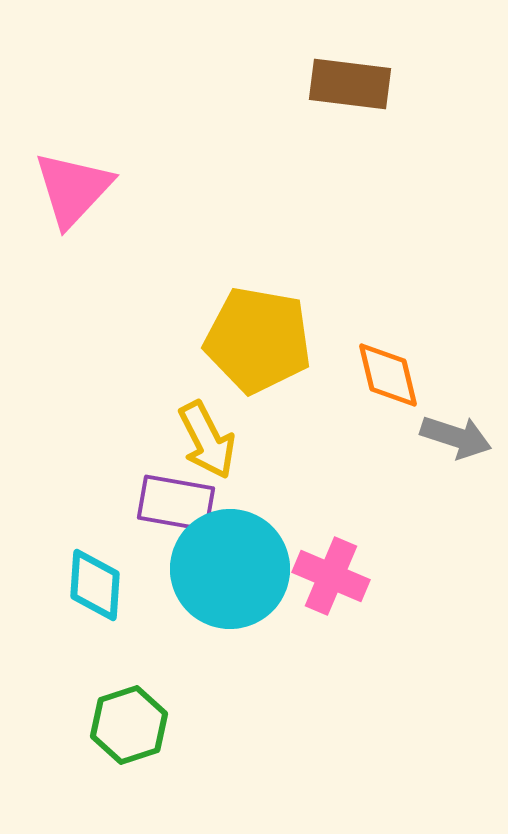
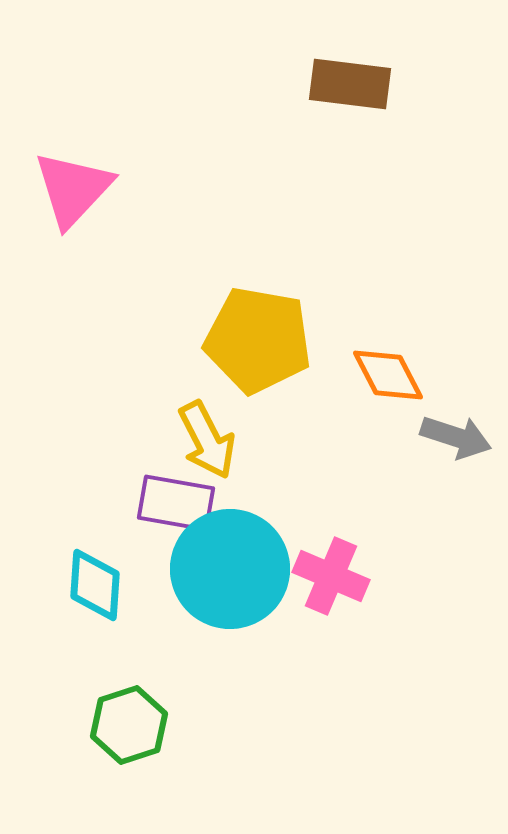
orange diamond: rotated 14 degrees counterclockwise
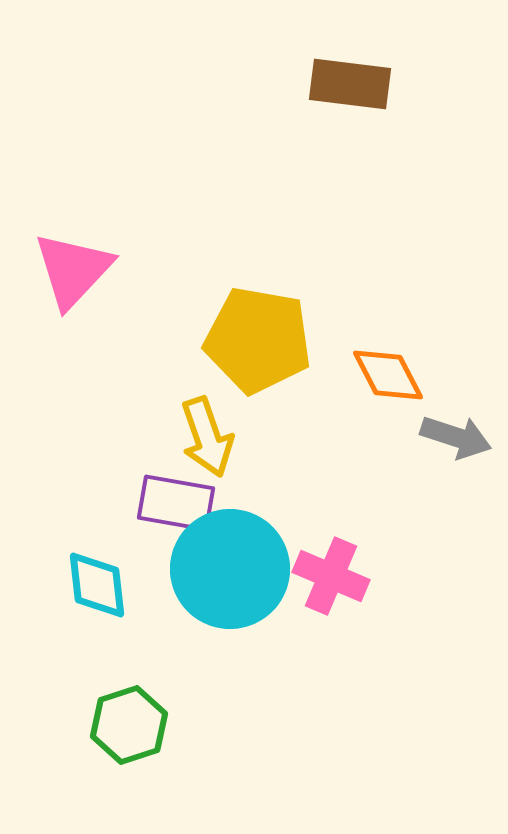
pink triangle: moved 81 px down
yellow arrow: moved 3 px up; rotated 8 degrees clockwise
cyan diamond: moved 2 px right; rotated 10 degrees counterclockwise
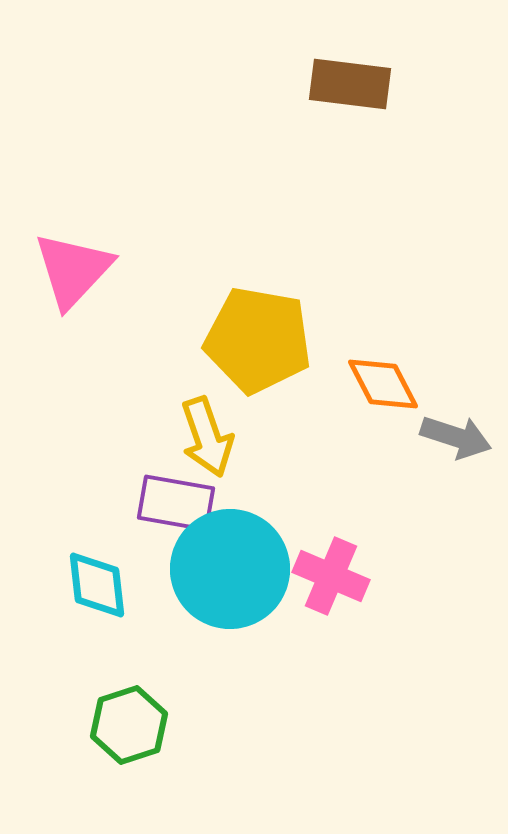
orange diamond: moved 5 px left, 9 px down
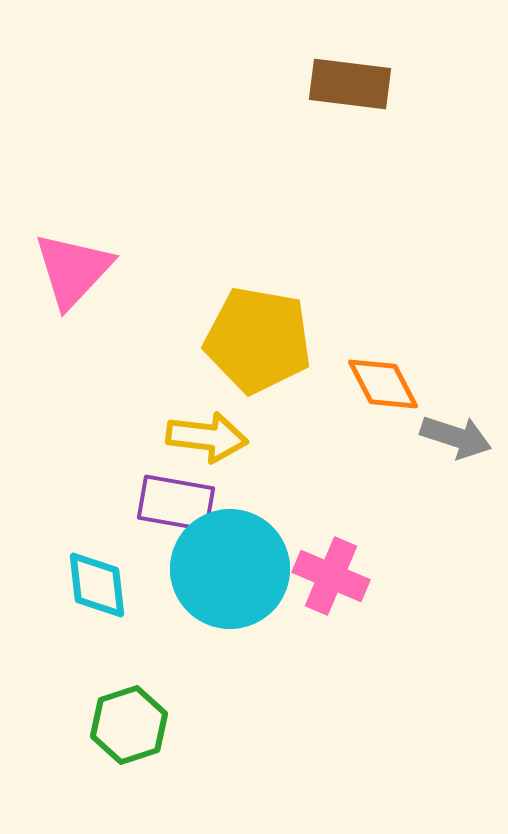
yellow arrow: rotated 64 degrees counterclockwise
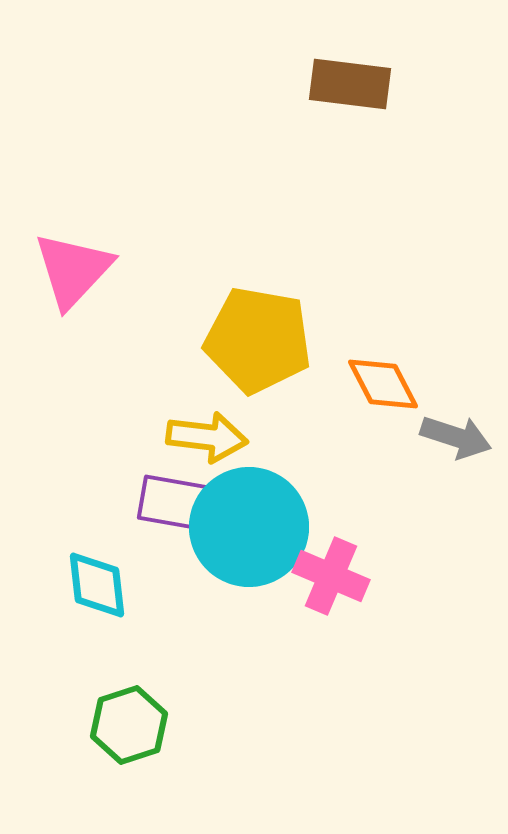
cyan circle: moved 19 px right, 42 px up
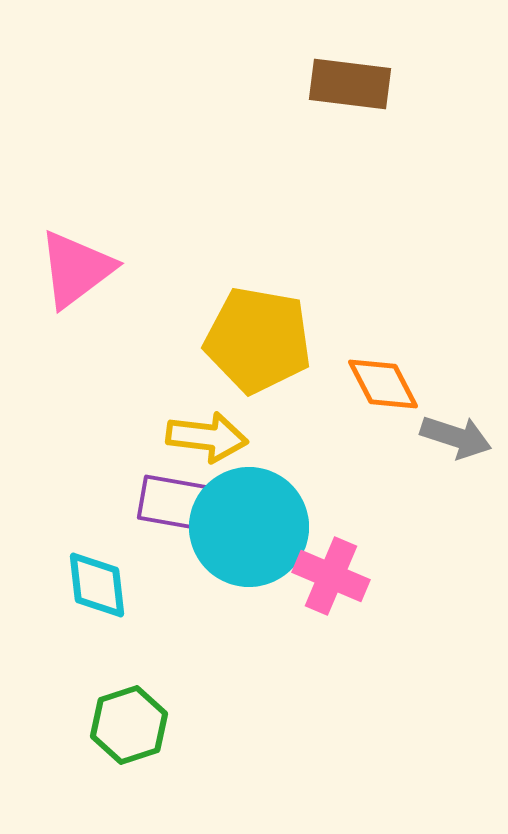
pink triangle: moved 3 px right, 1 px up; rotated 10 degrees clockwise
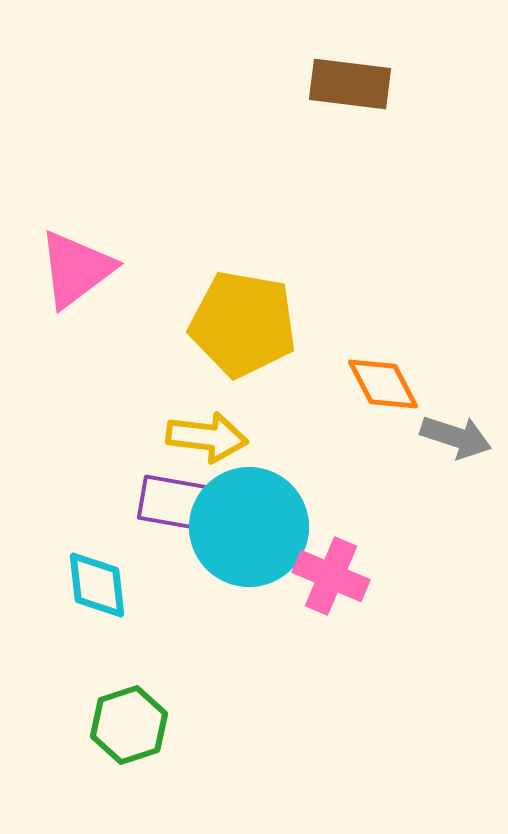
yellow pentagon: moved 15 px left, 16 px up
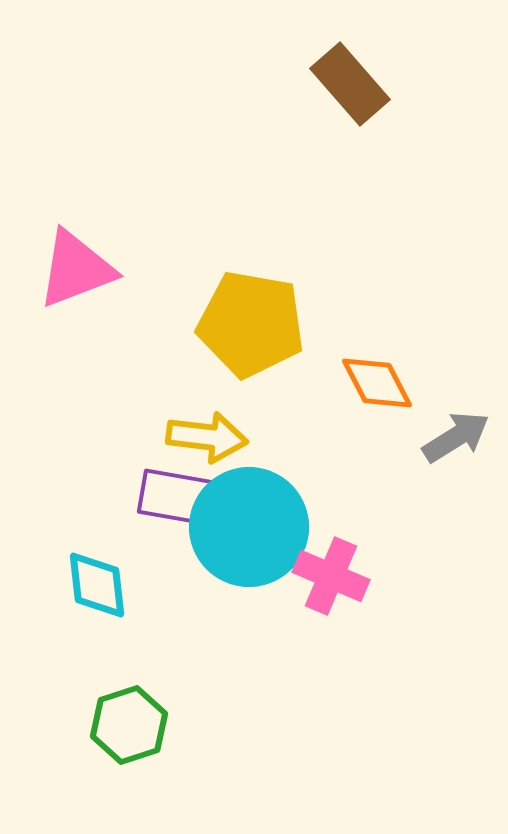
brown rectangle: rotated 42 degrees clockwise
pink triangle: rotated 16 degrees clockwise
yellow pentagon: moved 8 px right
orange diamond: moved 6 px left, 1 px up
gray arrow: rotated 50 degrees counterclockwise
purple rectangle: moved 6 px up
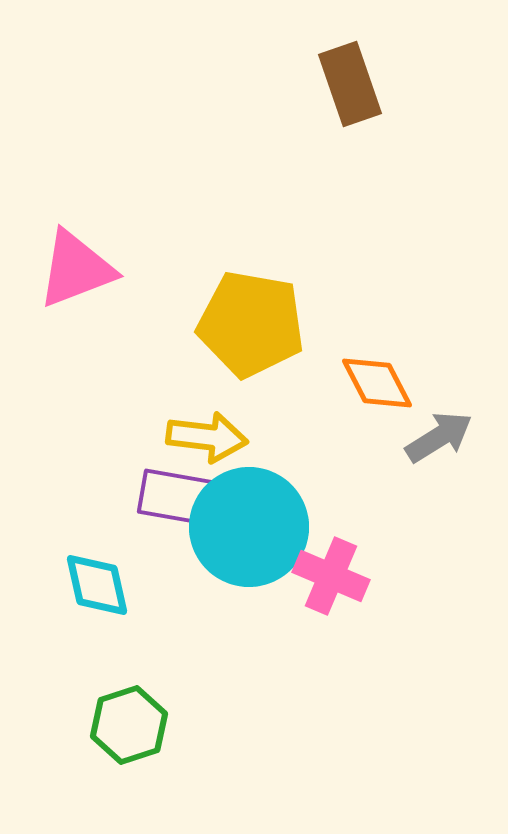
brown rectangle: rotated 22 degrees clockwise
gray arrow: moved 17 px left
cyan diamond: rotated 6 degrees counterclockwise
